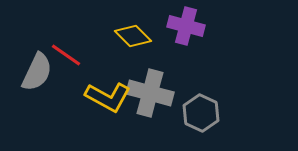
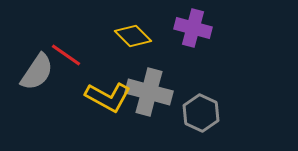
purple cross: moved 7 px right, 2 px down
gray semicircle: rotated 9 degrees clockwise
gray cross: moved 1 px left, 1 px up
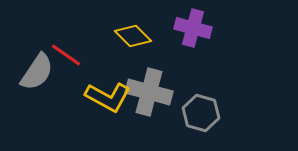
gray hexagon: rotated 9 degrees counterclockwise
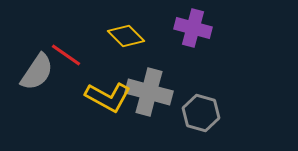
yellow diamond: moved 7 px left
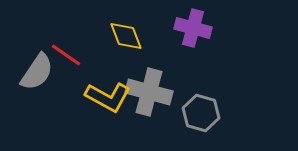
yellow diamond: rotated 24 degrees clockwise
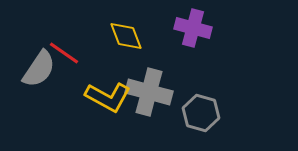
red line: moved 2 px left, 2 px up
gray semicircle: moved 2 px right, 3 px up
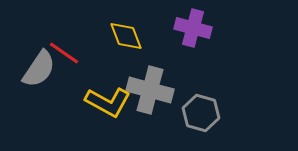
gray cross: moved 1 px right, 2 px up
yellow L-shape: moved 5 px down
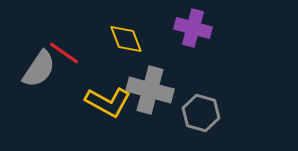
yellow diamond: moved 3 px down
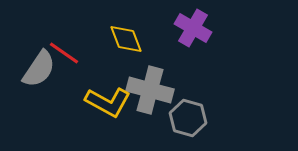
purple cross: rotated 15 degrees clockwise
gray hexagon: moved 13 px left, 5 px down
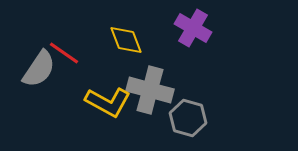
yellow diamond: moved 1 px down
